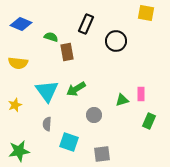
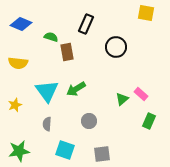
black circle: moved 6 px down
pink rectangle: rotated 48 degrees counterclockwise
green triangle: moved 1 px up; rotated 24 degrees counterclockwise
gray circle: moved 5 px left, 6 px down
cyan square: moved 4 px left, 8 px down
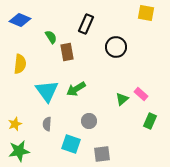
blue diamond: moved 1 px left, 4 px up
green semicircle: rotated 40 degrees clockwise
yellow semicircle: moved 2 px right, 1 px down; rotated 90 degrees counterclockwise
yellow star: moved 19 px down
green rectangle: moved 1 px right
cyan square: moved 6 px right, 6 px up
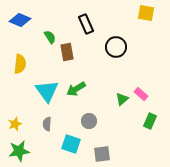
black rectangle: rotated 48 degrees counterclockwise
green semicircle: moved 1 px left
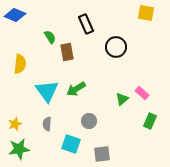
blue diamond: moved 5 px left, 5 px up
pink rectangle: moved 1 px right, 1 px up
green star: moved 2 px up
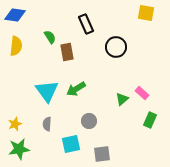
blue diamond: rotated 15 degrees counterclockwise
yellow semicircle: moved 4 px left, 18 px up
green rectangle: moved 1 px up
cyan square: rotated 30 degrees counterclockwise
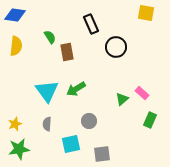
black rectangle: moved 5 px right
